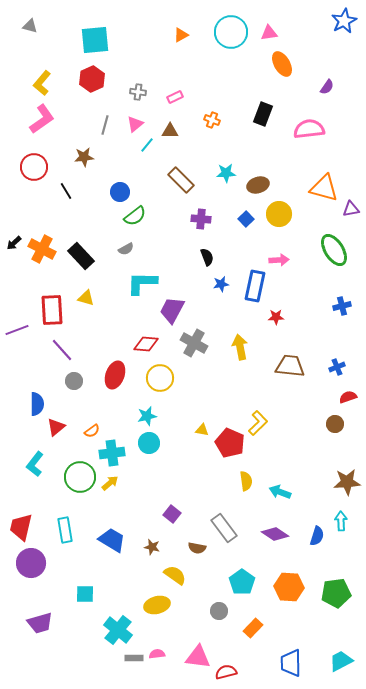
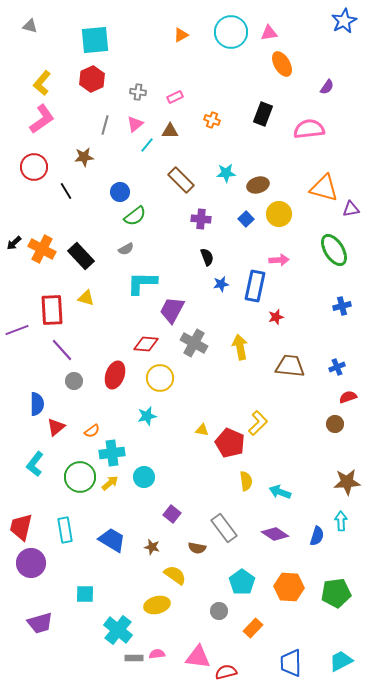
red star at (276, 317): rotated 14 degrees counterclockwise
cyan circle at (149, 443): moved 5 px left, 34 px down
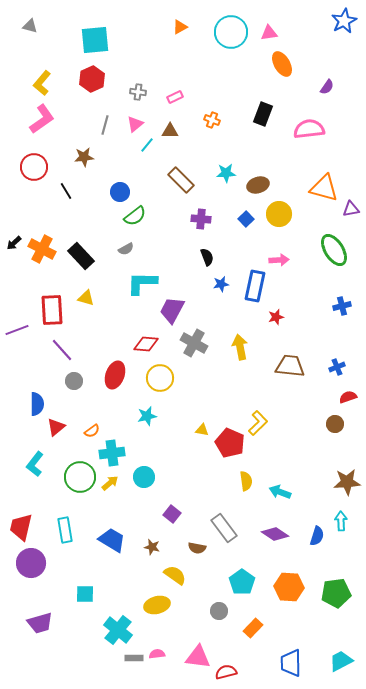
orange triangle at (181, 35): moved 1 px left, 8 px up
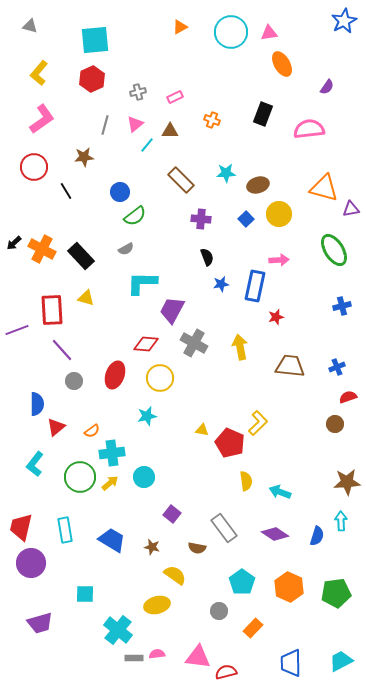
yellow L-shape at (42, 83): moved 3 px left, 10 px up
gray cross at (138, 92): rotated 21 degrees counterclockwise
orange hexagon at (289, 587): rotated 20 degrees clockwise
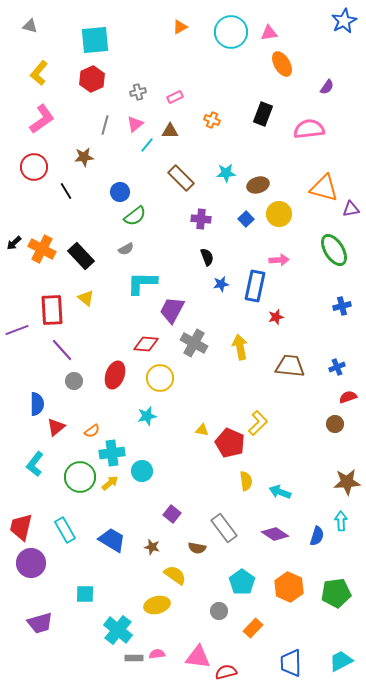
brown rectangle at (181, 180): moved 2 px up
yellow triangle at (86, 298): rotated 24 degrees clockwise
cyan circle at (144, 477): moved 2 px left, 6 px up
cyan rectangle at (65, 530): rotated 20 degrees counterclockwise
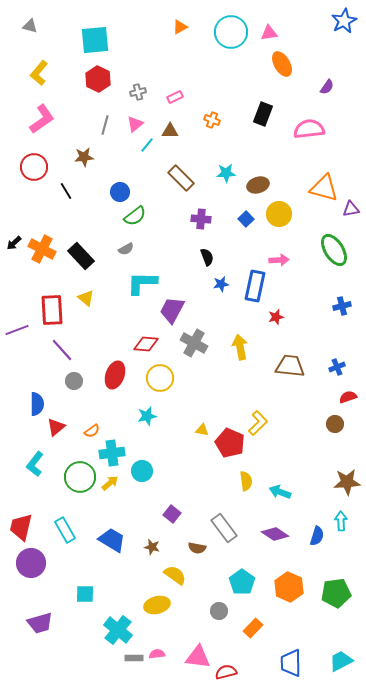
red hexagon at (92, 79): moved 6 px right; rotated 10 degrees counterclockwise
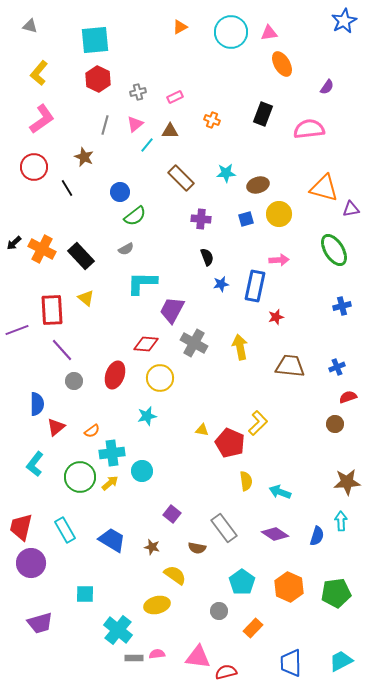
brown star at (84, 157): rotated 30 degrees clockwise
black line at (66, 191): moved 1 px right, 3 px up
blue square at (246, 219): rotated 28 degrees clockwise
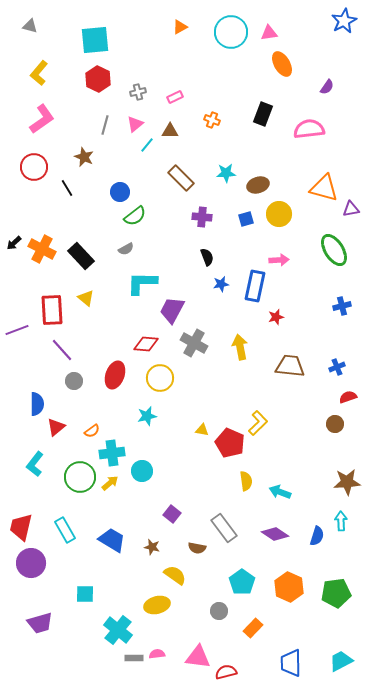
purple cross at (201, 219): moved 1 px right, 2 px up
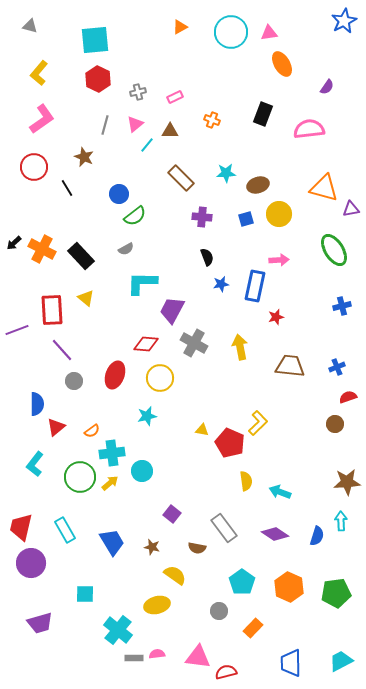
blue circle at (120, 192): moved 1 px left, 2 px down
blue trapezoid at (112, 540): moved 2 px down; rotated 28 degrees clockwise
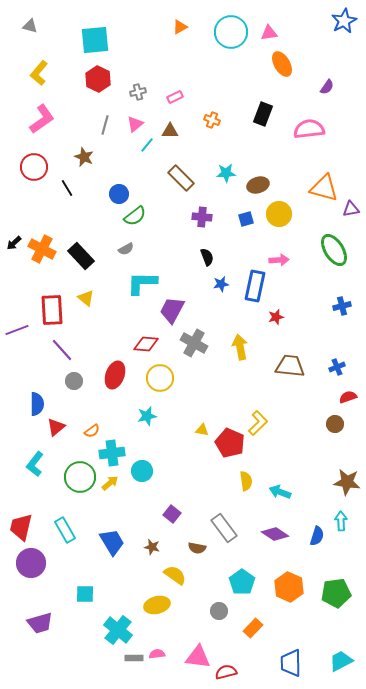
brown star at (347, 482): rotated 12 degrees clockwise
